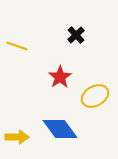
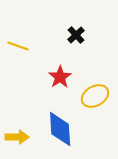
yellow line: moved 1 px right
blue diamond: rotated 33 degrees clockwise
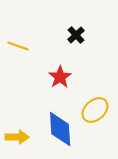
yellow ellipse: moved 14 px down; rotated 12 degrees counterclockwise
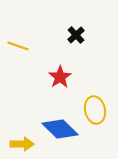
yellow ellipse: rotated 60 degrees counterclockwise
blue diamond: rotated 42 degrees counterclockwise
yellow arrow: moved 5 px right, 7 px down
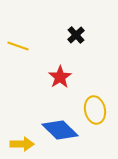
blue diamond: moved 1 px down
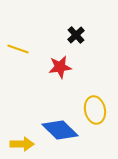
yellow line: moved 3 px down
red star: moved 10 px up; rotated 25 degrees clockwise
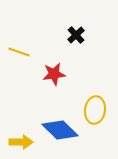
yellow line: moved 1 px right, 3 px down
red star: moved 6 px left, 7 px down
yellow ellipse: rotated 20 degrees clockwise
yellow arrow: moved 1 px left, 2 px up
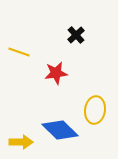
red star: moved 2 px right, 1 px up
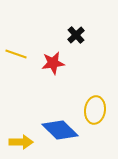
yellow line: moved 3 px left, 2 px down
red star: moved 3 px left, 10 px up
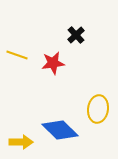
yellow line: moved 1 px right, 1 px down
yellow ellipse: moved 3 px right, 1 px up
